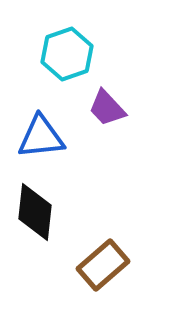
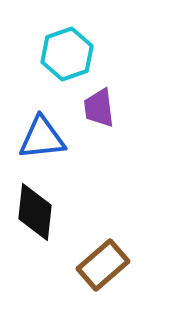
purple trapezoid: moved 8 px left; rotated 36 degrees clockwise
blue triangle: moved 1 px right, 1 px down
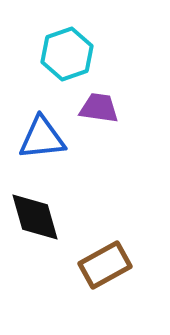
purple trapezoid: rotated 105 degrees clockwise
black diamond: moved 5 px down; rotated 22 degrees counterclockwise
brown rectangle: moved 2 px right; rotated 12 degrees clockwise
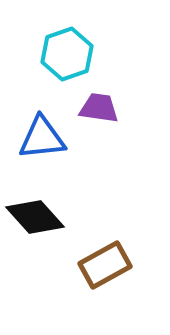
black diamond: rotated 26 degrees counterclockwise
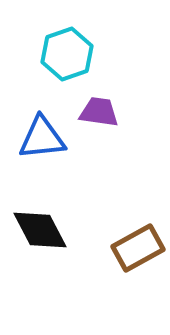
purple trapezoid: moved 4 px down
black diamond: moved 5 px right, 13 px down; rotated 14 degrees clockwise
brown rectangle: moved 33 px right, 17 px up
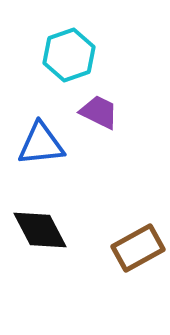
cyan hexagon: moved 2 px right, 1 px down
purple trapezoid: rotated 18 degrees clockwise
blue triangle: moved 1 px left, 6 px down
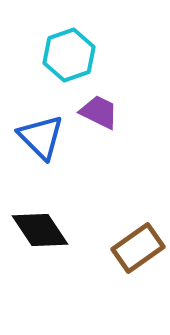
blue triangle: moved 7 px up; rotated 51 degrees clockwise
black diamond: rotated 6 degrees counterclockwise
brown rectangle: rotated 6 degrees counterclockwise
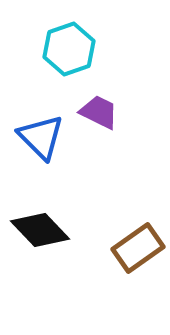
cyan hexagon: moved 6 px up
black diamond: rotated 10 degrees counterclockwise
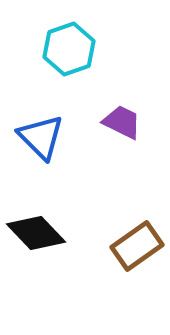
purple trapezoid: moved 23 px right, 10 px down
black diamond: moved 4 px left, 3 px down
brown rectangle: moved 1 px left, 2 px up
